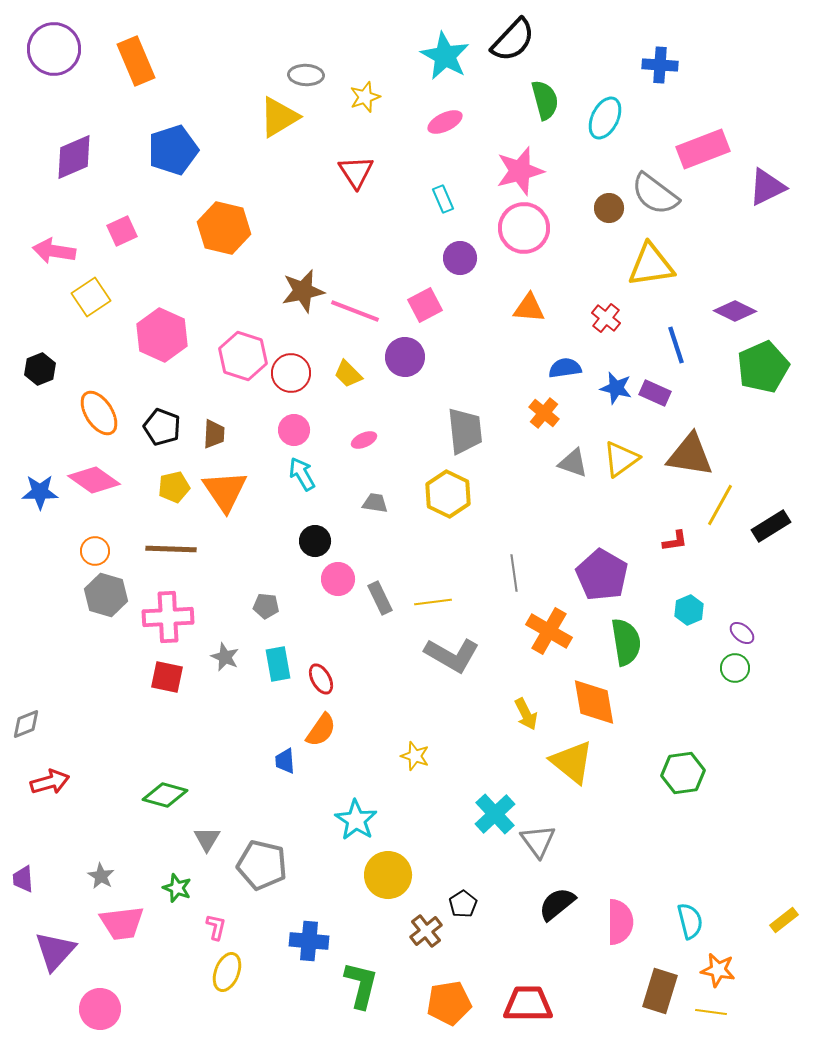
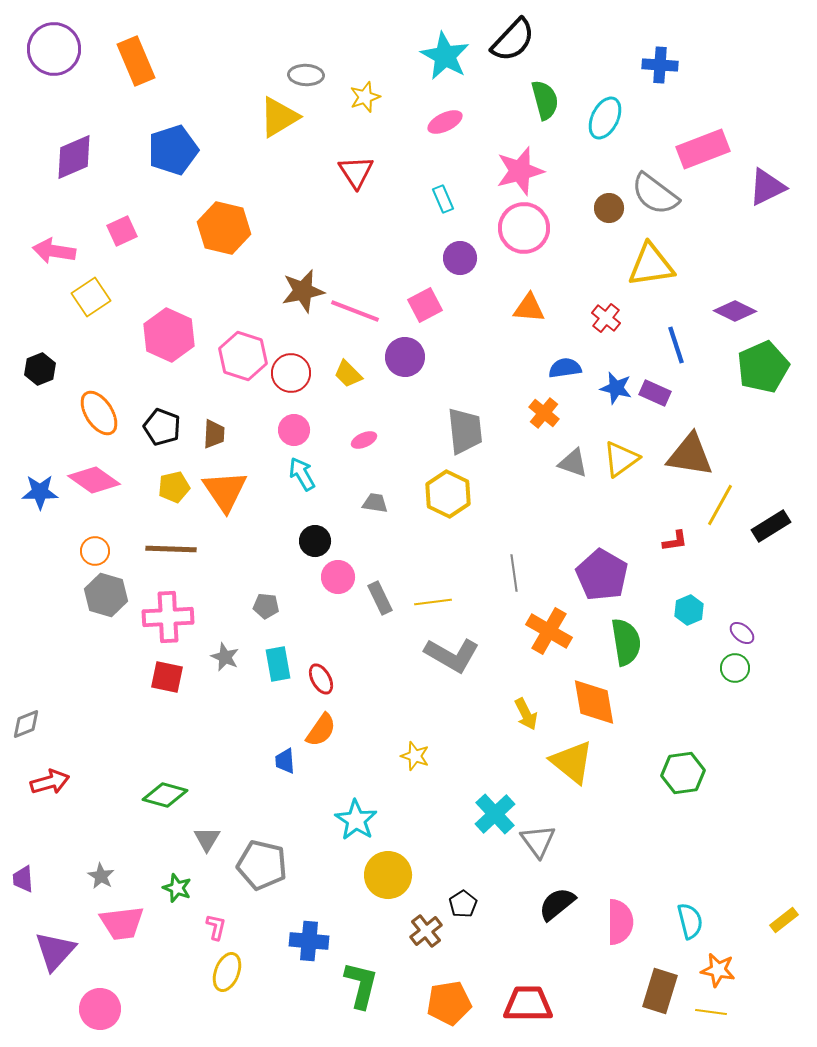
pink hexagon at (162, 335): moved 7 px right
pink circle at (338, 579): moved 2 px up
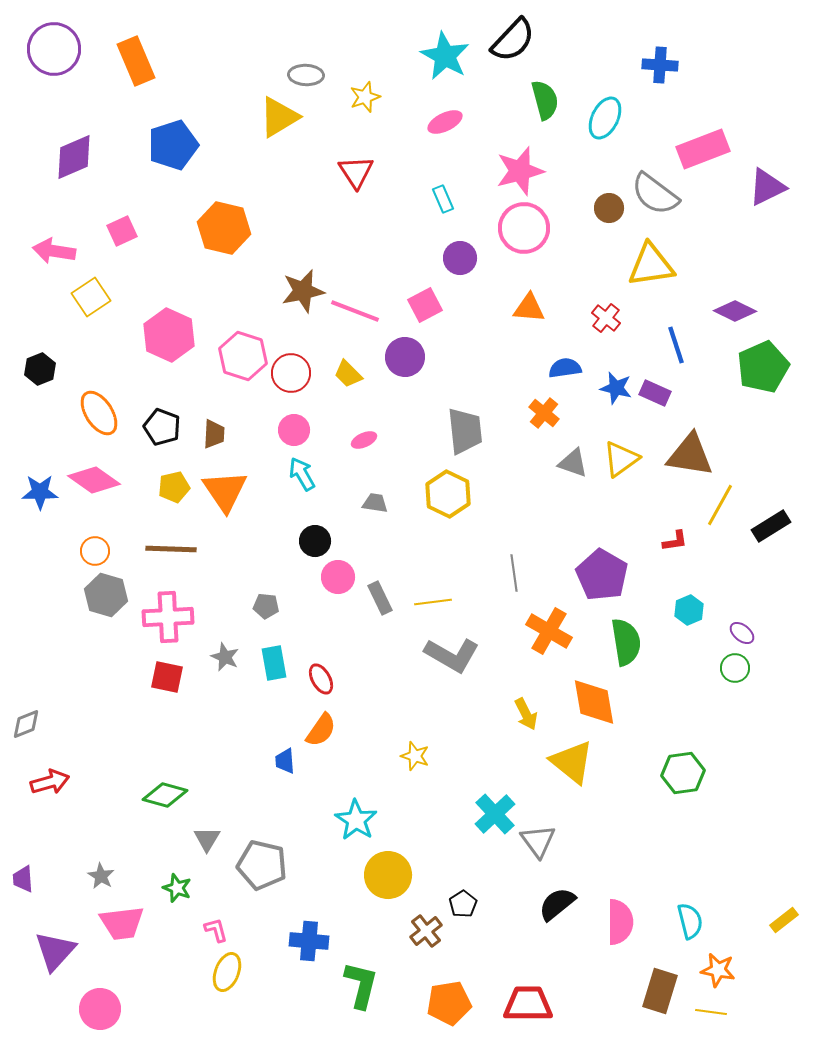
blue pentagon at (173, 150): moved 5 px up
cyan rectangle at (278, 664): moved 4 px left, 1 px up
pink L-shape at (216, 927): moved 3 px down; rotated 28 degrees counterclockwise
